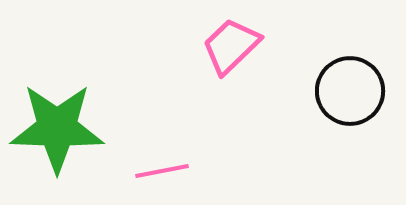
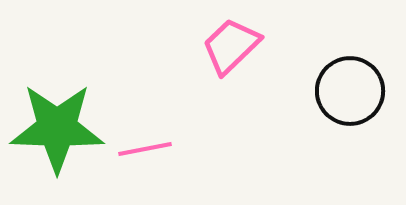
pink line: moved 17 px left, 22 px up
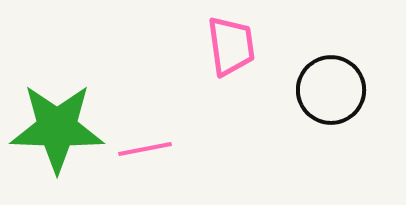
pink trapezoid: rotated 126 degrees clockwise
black circle: moved 19 px left, 1 px up
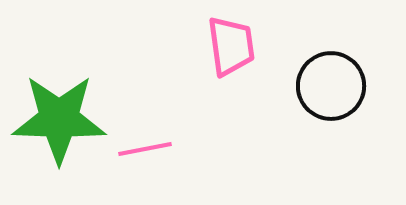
black circle: moved 4 px up
green star: moved 2 px right, 9 px up
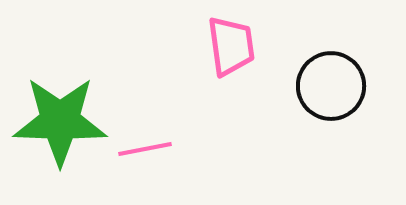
green star: moved 1 px right, 2 px down
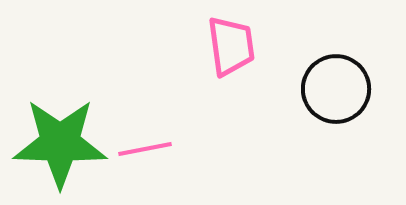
black circle: moved 5 px right, 3 px down
green star: moved 22 px down
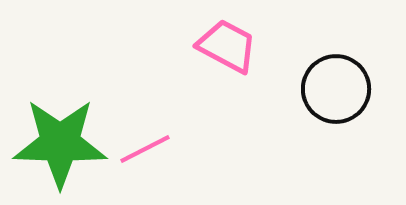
pink trapezoid: moved 4 px left; rotated 54 degrees counterclockwise
pink line: rotated 16 degrees counterclockwise
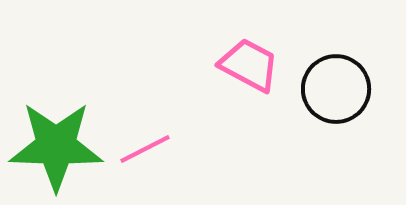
pink trapezoid: moved 22 px right, 19 px down
green star: moved 4 px left, 3 px down
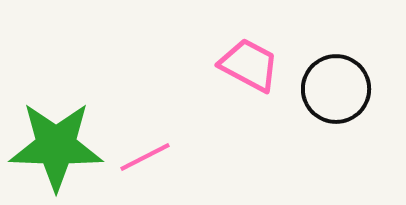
pink line: moved 8 px down
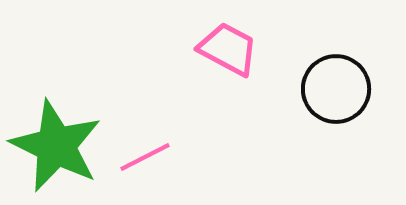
pink trapezoid: moved 21 px left, 16 px up
green star: rotated 24 degrees clockwise
